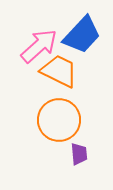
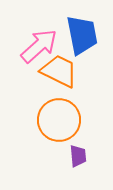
blue trapezoid: rotated 54 degrees counterclockwise
purple trapezoid: moved 1 px left, 2 px down
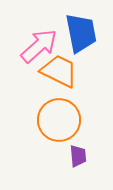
blue trapezoid: moved 1 px left, 2 px up
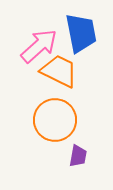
orange circle: moved 4 px left
purple trapezoid: rotated 15 degrees clockwise
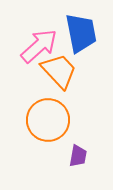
orange trapezoid: rotated 21 degrees clockwise
orange circle: moved 7 px left
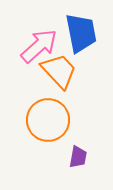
purple trapezoid: moved 1 px down
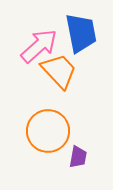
orange circle: moved 11 px down
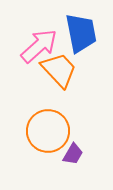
orange trapezoid: moved 1 px up
purple trapezoid: moved 5 px left, 3 px up; rotated 20 degrees clockwise
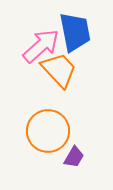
blue trapezoid: moved 6 px left, 1 px up
pink arrow: moved 2 px right
purple trapezoid: moved 1 px right, 3 px down
